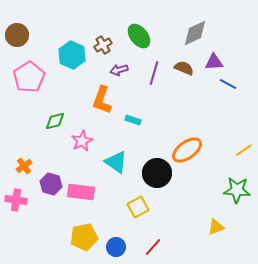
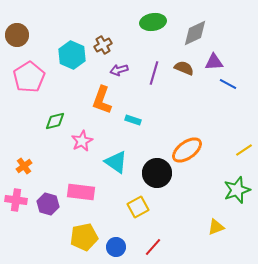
green ellipse: moved 14 px right, 14 px up; rotated 60 degrees counterclockwise
purple hexagon: moved 3 px left, 20 px down
green star: rotated 24 degrees counterclockwise
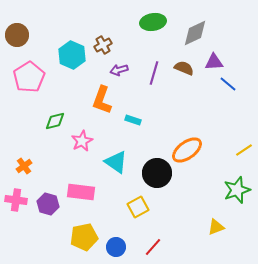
blue line: rotated 12 degrees clockwise
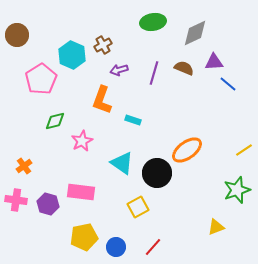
pink pentagon: moved 12 px right, 2 px down
cyan triangle: moved 6 px right, 1 px down
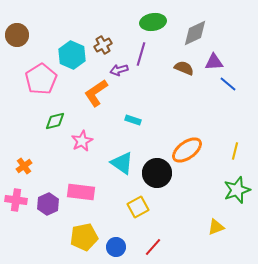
purple line: moved 13 px left, 19 px up
orange L-shape: moved 6 px left, 7 px up; rotated 36 degrees clockwise
yellow line: moved 9 px left, 1 px down; rotated 42 degrees counterclockwise
purple hexagon: rotated 20 degrees clockwise
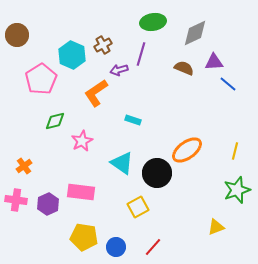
yellow pentagon: rotated 20 degrees clockwise
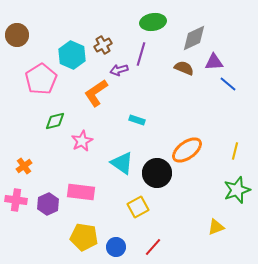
gray diamond: moved 1 px left, 5 px down
cyan rectangle: moved 4 px right
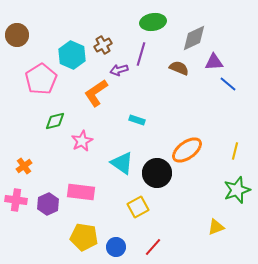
brown semicircle: moved 5 px left
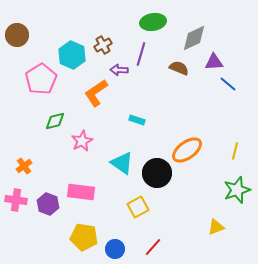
purple arrow: rotated 18 degrees clockwise
purple hexagon: rotated 15 degrees counterclockwise
blue circle: moved 1 px left, 2 px down
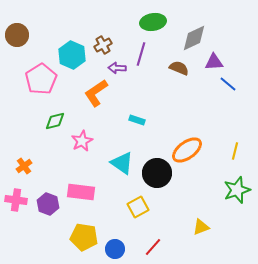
purple arrow: moved 2 px left, 2 px up
yellow triangle: moved 15 px left
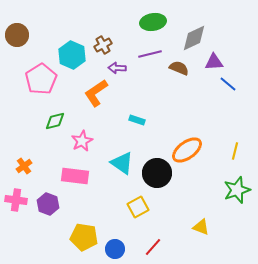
purple line: moved 9 px right; rotated 60 degrees clockwise
pink rectangle: moved 6 px left, 16 px up
yellow triangle: rotated 42 degrees clockwise
